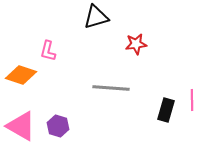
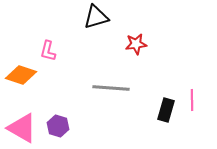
pink triangle: moved 1 px right, 2 px down
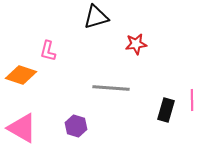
purple hexagon: moved 18 px right
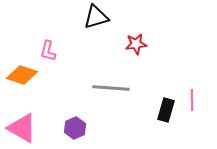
orange diamond: moved 1 px right
purple hexagon: moved 1 px left, 2 px down; rotated 20 degrees clockwise
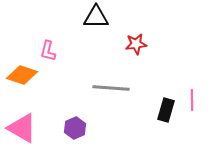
black triangle: rotated 16 degrees clockwise
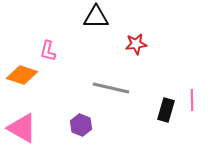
gray line: rotated 9 degrees clockwise
purple hexagon: moved 6 px right, 3 px up; rotated 15 degrees counterclockwise
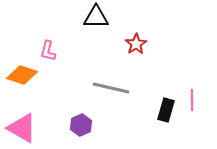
red star: rotated 25 degrees counterclockwise
purple hexagon: rotated 15 degrees clockwise
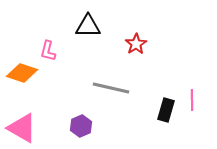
black triangle: moved 8 px left, 9 px down
orange diamond: moved 2 px up
purple hexagon: moved 1 px down
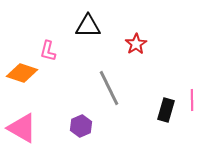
gray line: moved 2 px left; rotated 51 degrees clockwise
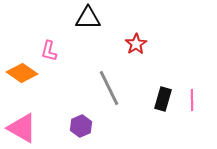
black triangle: moved 8 px up
pink L-shape: moved 1 px right
orange diamond: rotated 16 degrees clockwise
black rectangle: moved 3 px left, 11 px up
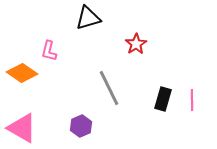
black triangle: rotated 16 degrees counterclockwise
